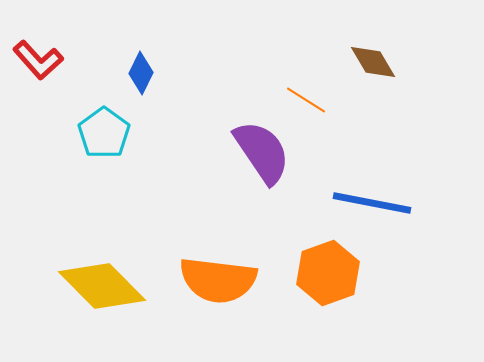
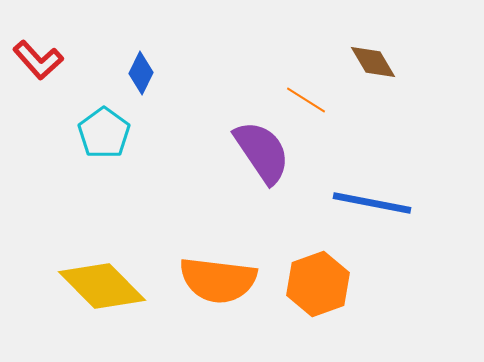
orange hexagon: moved 10 px left, 11 px down
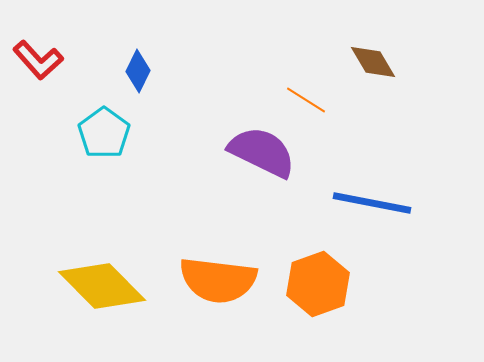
blue diamond: moved 3 px left, 2 px up
purple semicircle: rotated 30 degrees counterclockwise
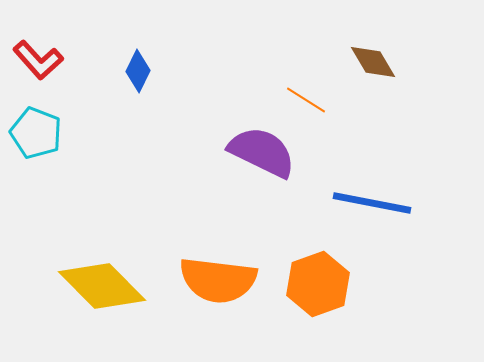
cyan pentagon: moved 68 px left; rotated 15 degrees counterclockwise
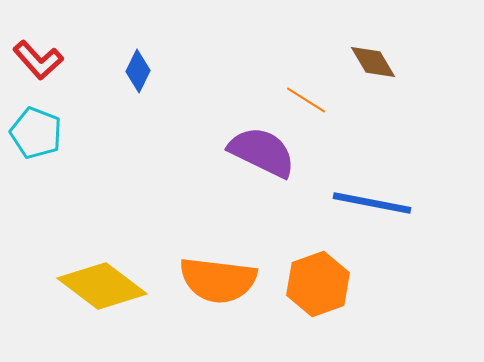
yellow diamond: rotated 8 degrees counterclockwise
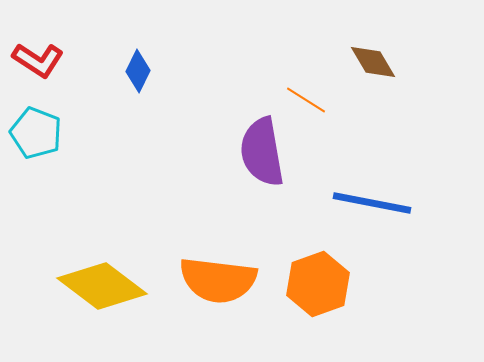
red L-shape: rotated 15 degrees counterclockwise
purple semicircle: rotated 126 degrees counterclockwise
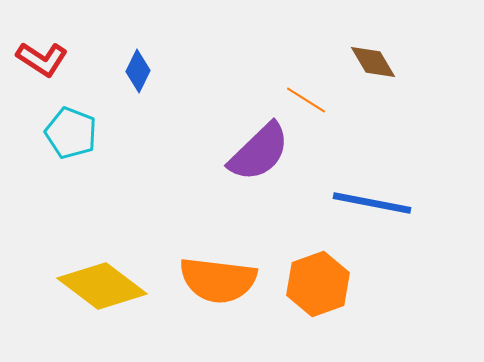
red L-shape: moved 4 px right, 1 px up
cyan pentagon: moved 35 px right
purple semicircle: moved 3 px left; rotated 124 degrees counterclockwise
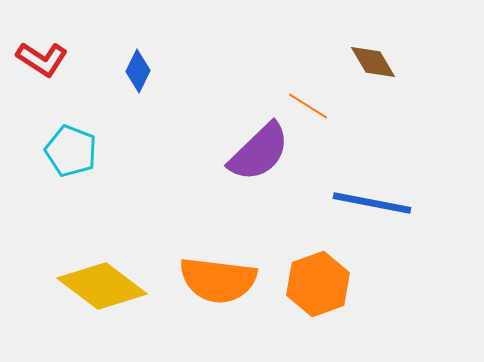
orange line: moved 2 px right, 6 px down
cyan pentagon: moved 18 px down
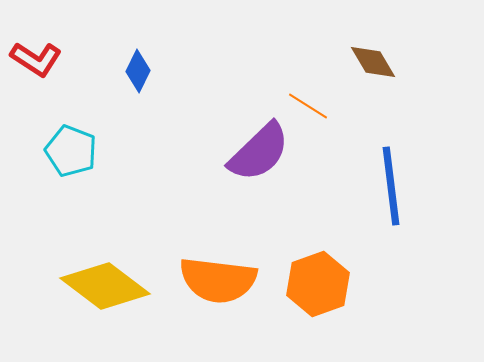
red L-shape: moved 6 px left
blue line: moved 19 px right, 17 px up; rotated 72 degrees clockwise
yellow diamond: moved 3 px right
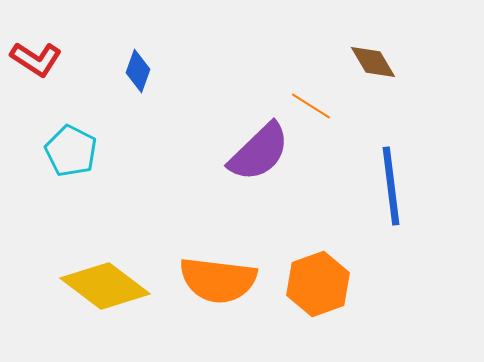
blue diamond: rotated 6 degrees counterclockwise
orange line: moved 3 px right
cyan pentagon: rotated 6 degrees clockwise
